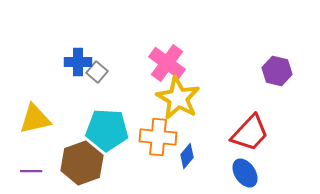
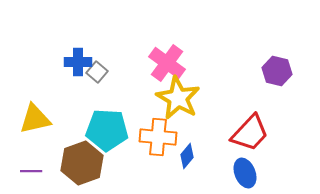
blue ellipse: rotated 12 degrees clockwise
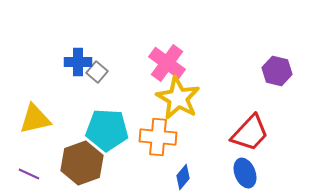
blue diamond: moved 4 px left, 21 px down
purple line: moved 2 px left, 3 px down; rotated 25 degrees clockwise
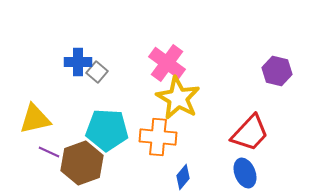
purple line: moved 20 px right, 22 px up
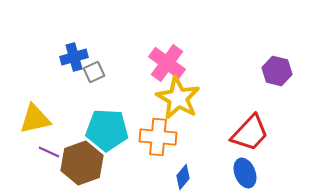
blue cross: moved 4 px left, 5 px up; rotated 16 degrees counterclockwise
gray square: moved 3 px left; rotated 25 degrees clockwise
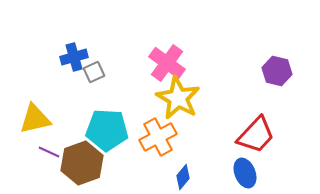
red trapezoid: moved 6 px right, 2 px down
orange cross: rotated 33 degrees counterclockwise
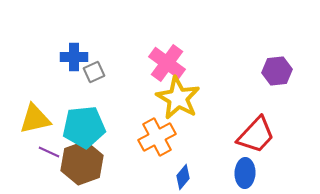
blue cross: rotated 16 degrees clockwise
purple hexagon: rotated 20 degrees counterclockwise
cyan pentagon: moved 23 px left, 3 px up; rotated 9 degrees counterclockwise
orange cross: moved 1 px left
blue ellipse: rotated 24 degrees clockwise
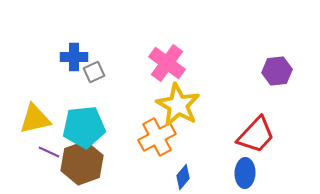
yellow star: moved 7 px down
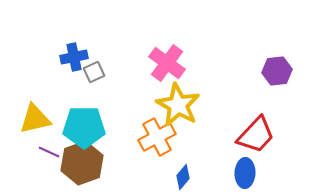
blue cross: rotated 12 degrees counterclockwise
cyan pentagon: rotated 6 degrees clockwise
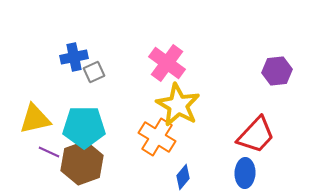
orange cross: rotated 30 degrees counterclockwise
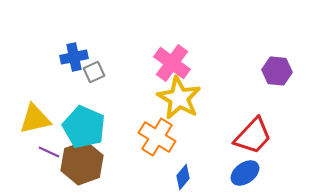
pink cross: moved 5 px right
purple hexagon: rotated 12 degrees clockwise
yellow star: moved 1 px right, 7 px up
cyan pentagon: rotated 24 degrees clockwise
red trapezoid: moved 3 px left, 1 px down
blue ellipse: rotated 52 degrees clockwise
